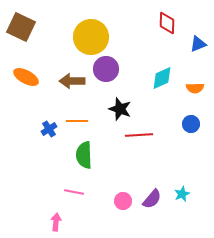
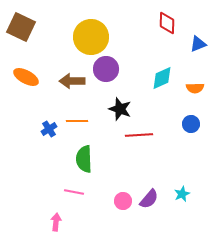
green semicircle: moved 4 px down
purple semicircle: moved 3 px left
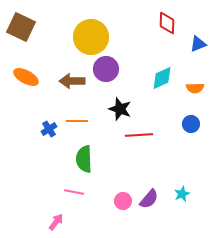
pink arrow: rotated 30 degrees clockwise
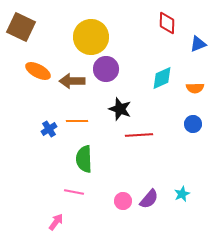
orange ellipse: moved 12 px right, 6 px up
blue circle: moved 2 px right
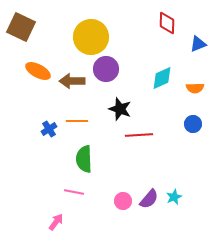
cyan star: moved 8 px left, 3 px down
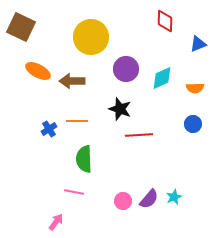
red diamond: moved 2 px left, 2 px up
purple circle: moved 20 px right
